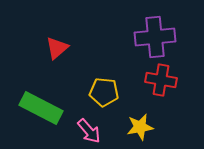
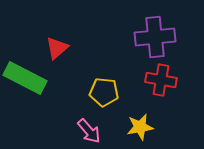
green rectangle: moved 16 px left, 30 px up
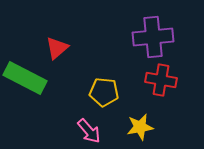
purple cross: moved 2 px left
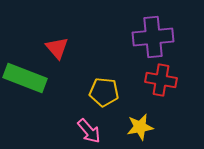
red triangle: rotated 30 degrees counterclockwise
green rectangle: rotated 6 degrees counterclockwise
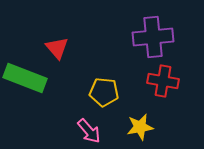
red cross: moved 2 px right, 1 px down
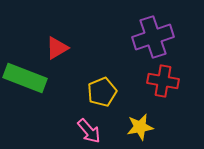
purple cross: rotated 12 degrees counterclockwise
red triangle: rotated 40 degrees clockwise
yellow pentagon: moved 2 px left; rotated 28 degrees counterclockwise
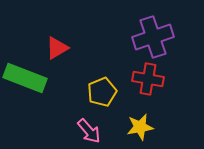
red cross: moved 15 px left, 2 px up
